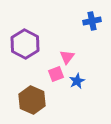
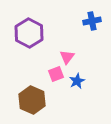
purple hexagon: moved 4 px right, 11 px up
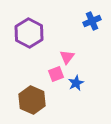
blue cross: rotated 12 degrees counterclockwise
blue star: moved 1 px left, 2 px down
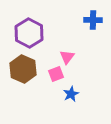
blue cross: moved 1 px right, 1 px up; rotated 24 degrees clockwise
blue star: moved 5 px left, 11 px down
brown hexagon: moved 9 px left, 31 px up
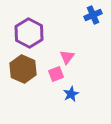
blue cross: moved 5 px up; rotated 24 degrees counterclockwise
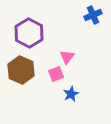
brown hexagon: moved 2 px left, 1 px down
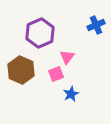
blue cross: moved 3 px right, 10 px down
purple hexagon: moved 11 px right; rotated 8 degrees clockwise
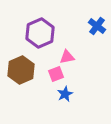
blue cross: moved 1 px right, 1 px down; rotated 30 degrees counterclockwise
pink triangle: rotated 42 degrees clockwise
brown hexagon: rotated 12 degrees clockwise
blue star: moved 6 px left
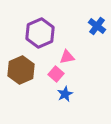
pink square: rotated 28 degrees counterclockwise
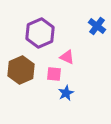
pink triangle: rotated 35 degrees clockwise
pink square: moved 2 px left; rotated 35 degrees counterclockwise
blue star: moved 1 px right, 1 px up
